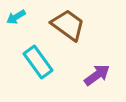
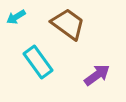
brown trapezoid: moved 1 px up
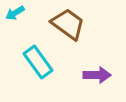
cyan arrow: moved 1 px left, 4 px up
purple arrow: rotated 36 degrees clockwise
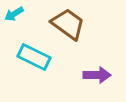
cyan arrow: moved 1 px left, 1 px down
cyan rectangle: moved 4 px left, 5 px up; rotated 28 degrees counterclockwise
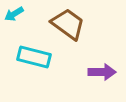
cyan rectangle: rotated 12 degrees counterclockwise
purple arrow: moved 5 px right, 3 px up
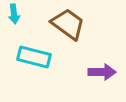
cyan arrow: rotated 66 degrees counterclockwise
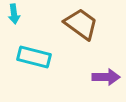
brown trapezoid: moved 13 px right
purple arrow: moved 4 px right, 5 px down
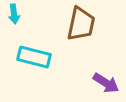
brown trapezoid: rotated 66 degrees clockwise
purple arrow: moved 6 px down; rotated 32 degrees clockwise
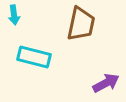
cyan arrow: moved 1 px down
purple arrow: rotated 60 degrees counterclockwise
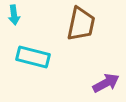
cyan rectangle: moved 1 px left
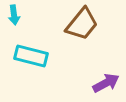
brown trapezoid: moved 1 px right; rotated 27 degrees clockwise
cyan rectangle: moved 2 px left, 1 px up
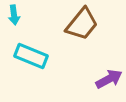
cyan rectangle: rotated 8 degrees clockwise
purple arrow: moved 3 px right, 4 px up
